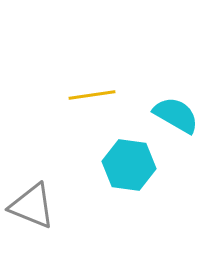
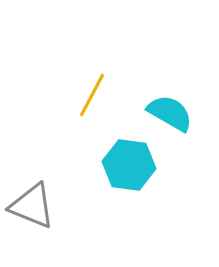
yellow line: rotated 54 degrees counterclockwise
cyan semicircle: moved 6 px left, 2 px up
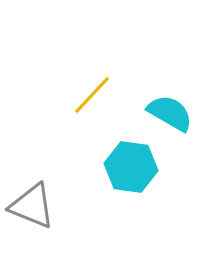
yellow line: rotated 15 degrees clockwise
cyan hexagon: moved 2 px right, 2 px down
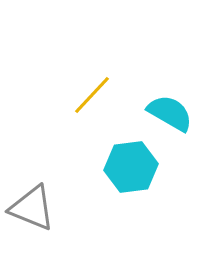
cyan hexagon: rotated 15 degrees counterclockwise
gray triangle: moved 2 px down
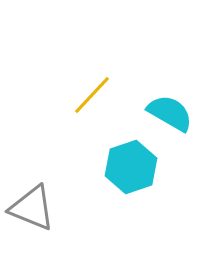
cyan hexagon: rotated 12 degrees counterclockwise
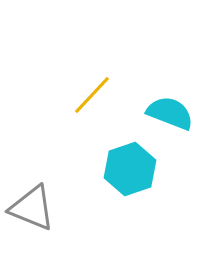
cyan semicircle: rotated 9 degrees counterclockwise
cyan hexagon: moved 1 px left, 2 px down
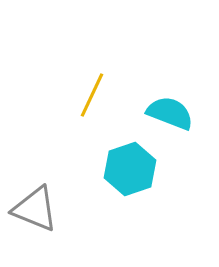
yellow line: rotated 18 degrees counterclockwise
gray triangle: moved 3 px right, 1 px down
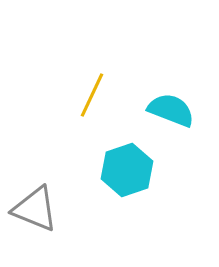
cyan semicircle: moved 1 px right, 3 px up
cyan hexagon: moved 3 px left, 1 px down
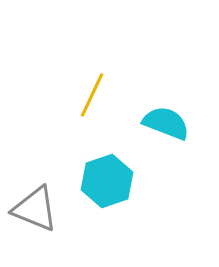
cyan semicircle: moved 5 px left, 13 px down
cyan hexagon: moved 20 px left, 11 px down
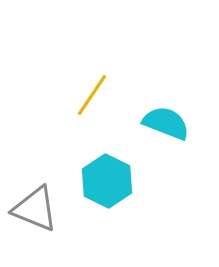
yellow line: rotated 9 degrees clockwise
cyan hexagon: rotated 15 degrees counterclockwise
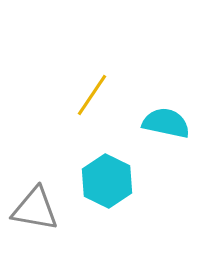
cyan semicircle: rotated 9 degrees counterclockwise
gray triangle: rotated 12 degrees counterclockwise
